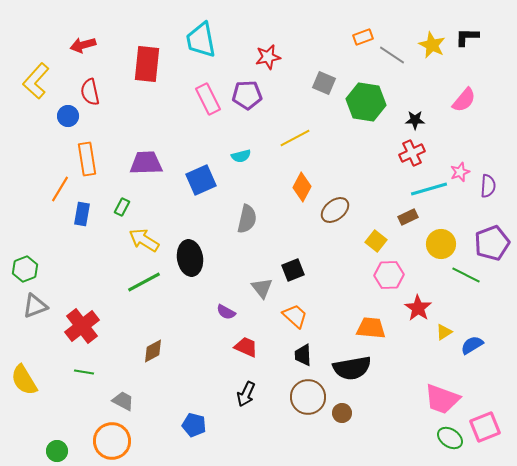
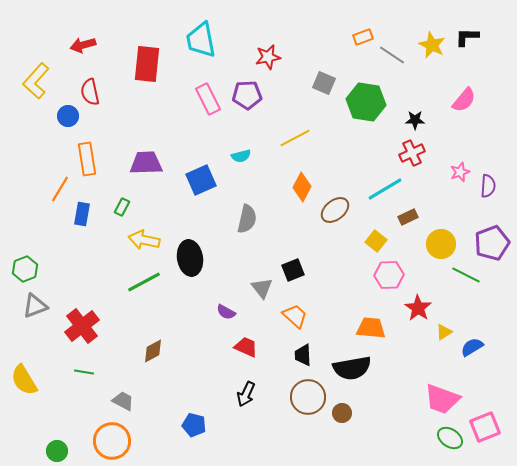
cyan line at (429, 189): moved 44 px left; rotated 15 degrees counterclockwise
yellow arrow at (144, 240): rotated 20 degrees counterclockwise
blue semicircle at (472, 345): moved 2 px down
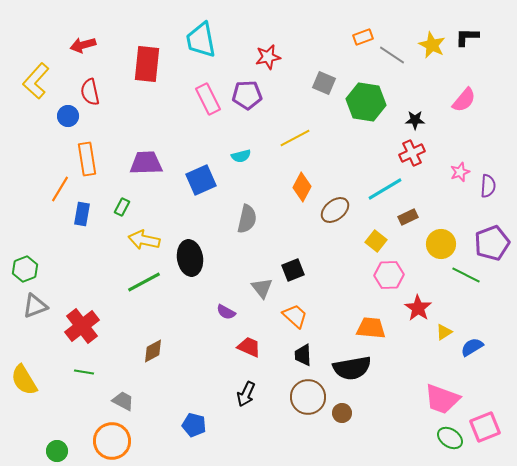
red trapezoid at (246, 347): moved 3 px right
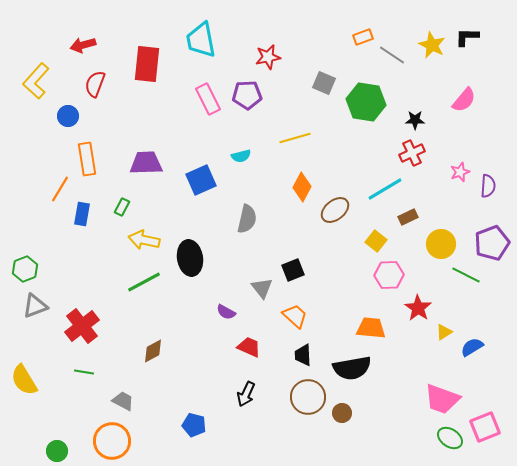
red semicircle at (90, 92): moved 5 px right, 8 px up; rotated 32 degrees clockwise
yellow line at (295, 138): rotated 12 degrees clockwise
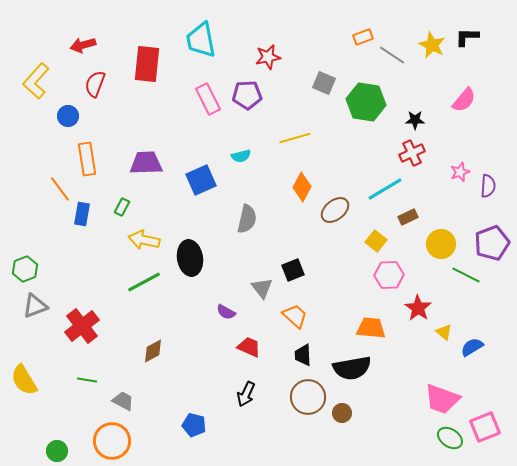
orange line at (60, 189): rotated 68 degrees counterclockwise
yellow triangle at (444, 332): rotated 48 degrees counterclockwise
green line at (84, 372): moved 3 px right, 8 px down
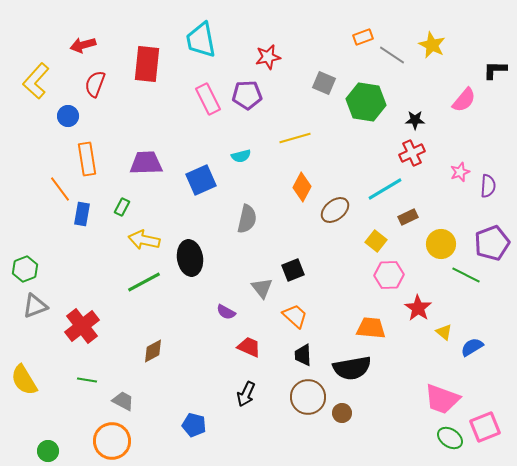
black L-shape at (467, 37): moved 28 px right, 33 px down
green circle at (57, 451): moved 9 px left
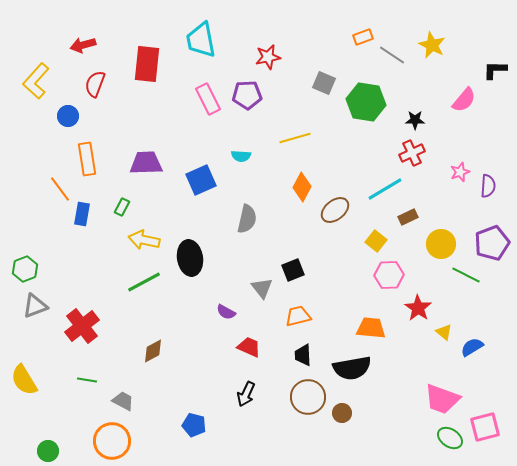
cyan semicircle at (241, 156): rotated 18 degrees clockwise
orange trapezoid at (295, 316): moved 3 px right; rotated 56 degrees counterclockwise
pink square at (485, 427): rotated 8 degrees clockwise
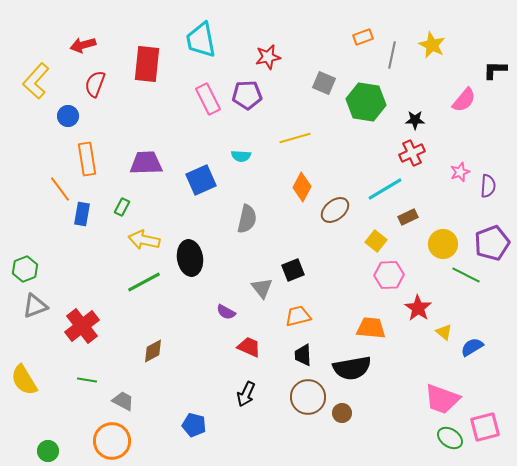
gray line at (392, 55): rotated 68 degrees clockwise
yellow circle at (441, 244): moved 2 px right
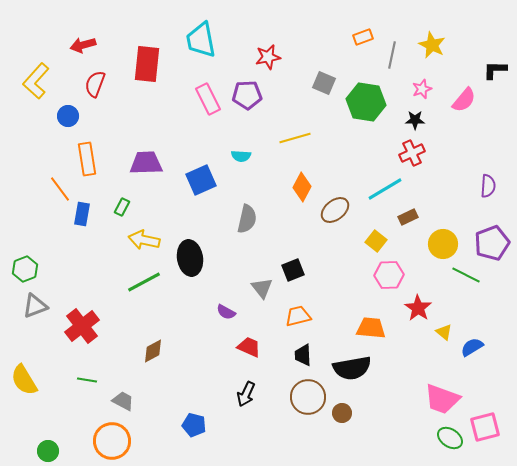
pink star at (460, 172): moved 38 px left, 83 px up
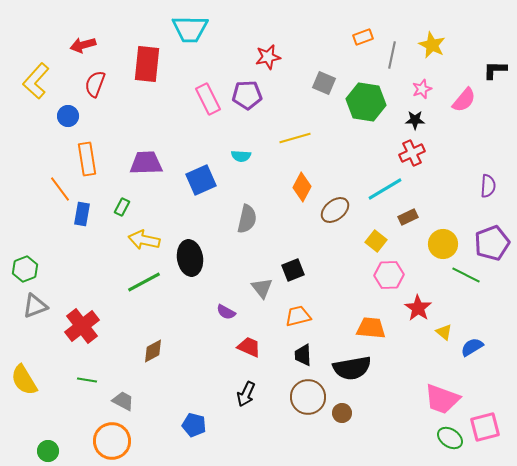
cyan trapezoid at (201, 40): moved 11 px left, 11 px up; rotated 78 degrees counterclockwise
